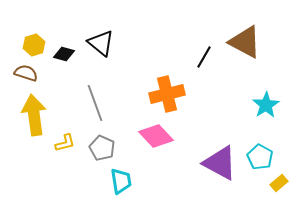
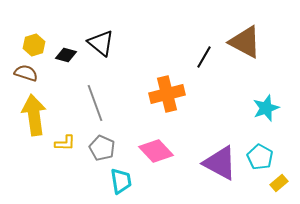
black diamond: moved 2 px right, 1 px down
cyan star: moved 3 px down; rotated 12 degrees clockwise
pink diamond: moved 15 px down
yellow L-shape: rotated 15 degrees clockwise
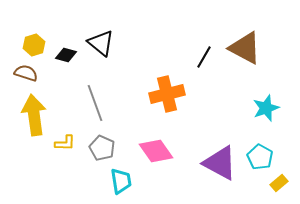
brown triangle: moved 6 px down
pink diamond: rotated 8 degrees clockwise
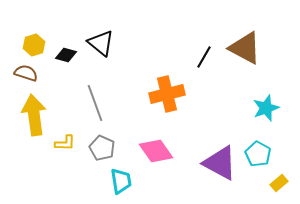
cyan pentagon: moved 2 px left, 3 px up
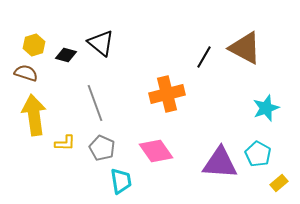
purple triangle: rotated 24 degrees counterclockwise
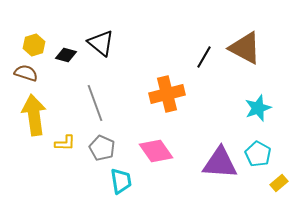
cyan star: moved 8 px left
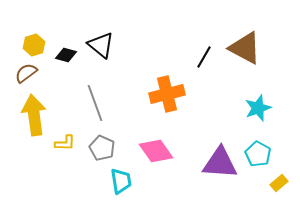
black triangle: moved 2 px down
brown semicircle: rotated 55 degrees counterclockwise
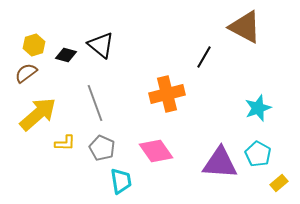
brown triangle: moved 21 px up
yellow arrow: moved 4 px right, 1 px up; rotated 57 degrees clockwise
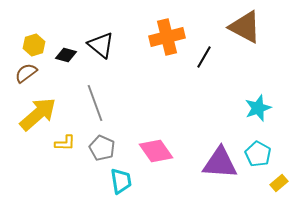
orange cross: moved 57 px up
